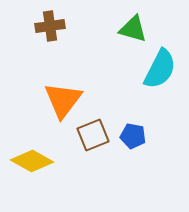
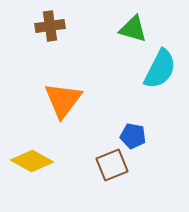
brown square: moved 19 px right, 30 px down
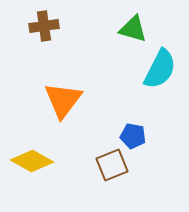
brown cross: moved 6 px left
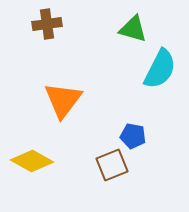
brown cross: moved 3 px right, 2 px up
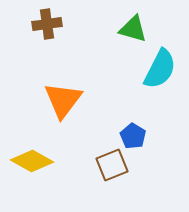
blue pentagon: rotated 20 degrees clockwise
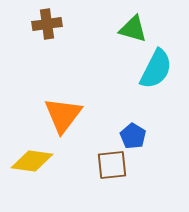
cyan semicircle: moved 4 px left
orange triangle: moved 15 px down
yellow diamond: rotated 21 degrees counterclockwise
brown square: rotated 16 degrees clockwise
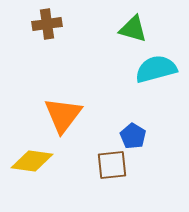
cyan semicircle: rotated 132 degrees counterclockwise
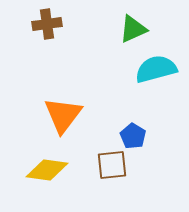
green triangle: rotated 40 degrees counterclockwise
yellow diamond: moved 15 px right, 9 px down
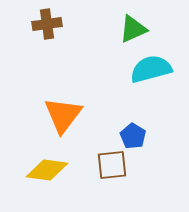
cyan semicircle: moved 5 px left
